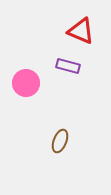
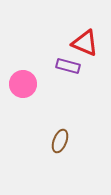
red triangle: moved 4 px right, 12 px down
pink circle: moved 3 px left, 1 px down
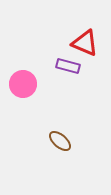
brown ellipse: rotated 70 degrees counterclockwise
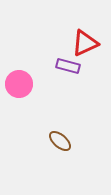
red triangle: rotated 48 degrees counterclockwise
pink circle: moved 4 px left
